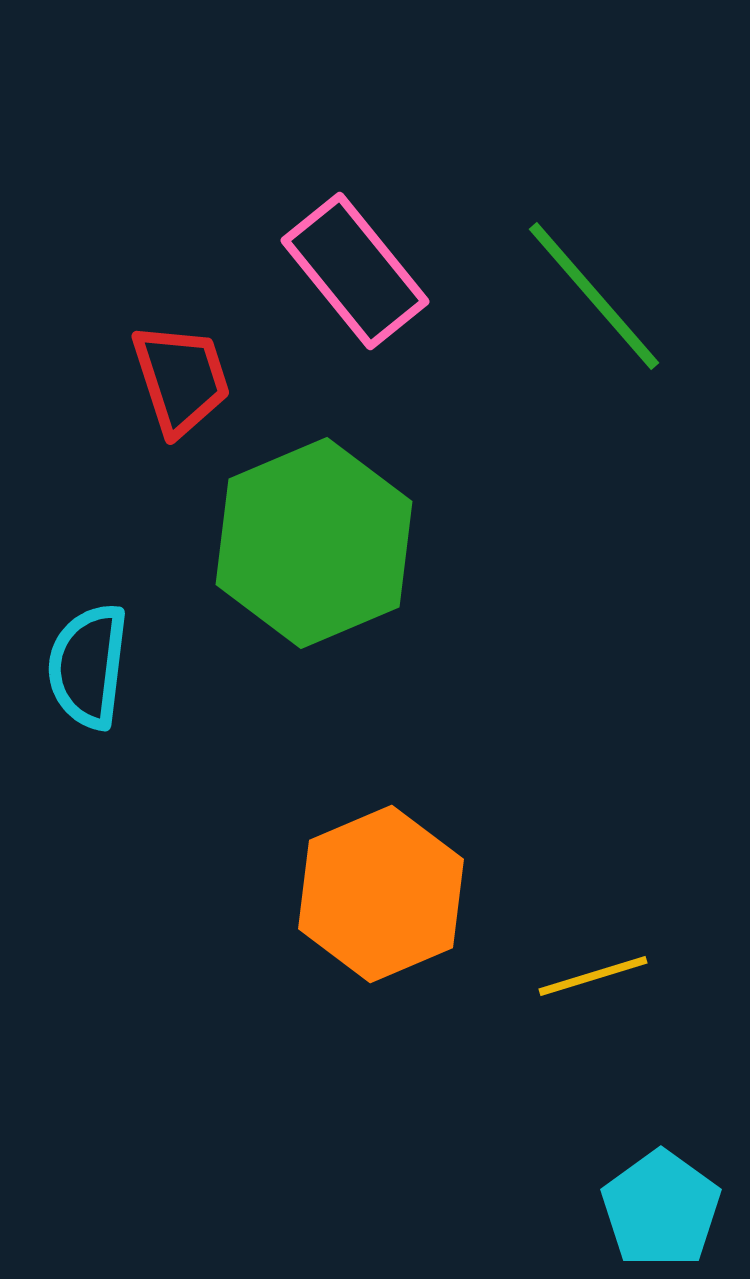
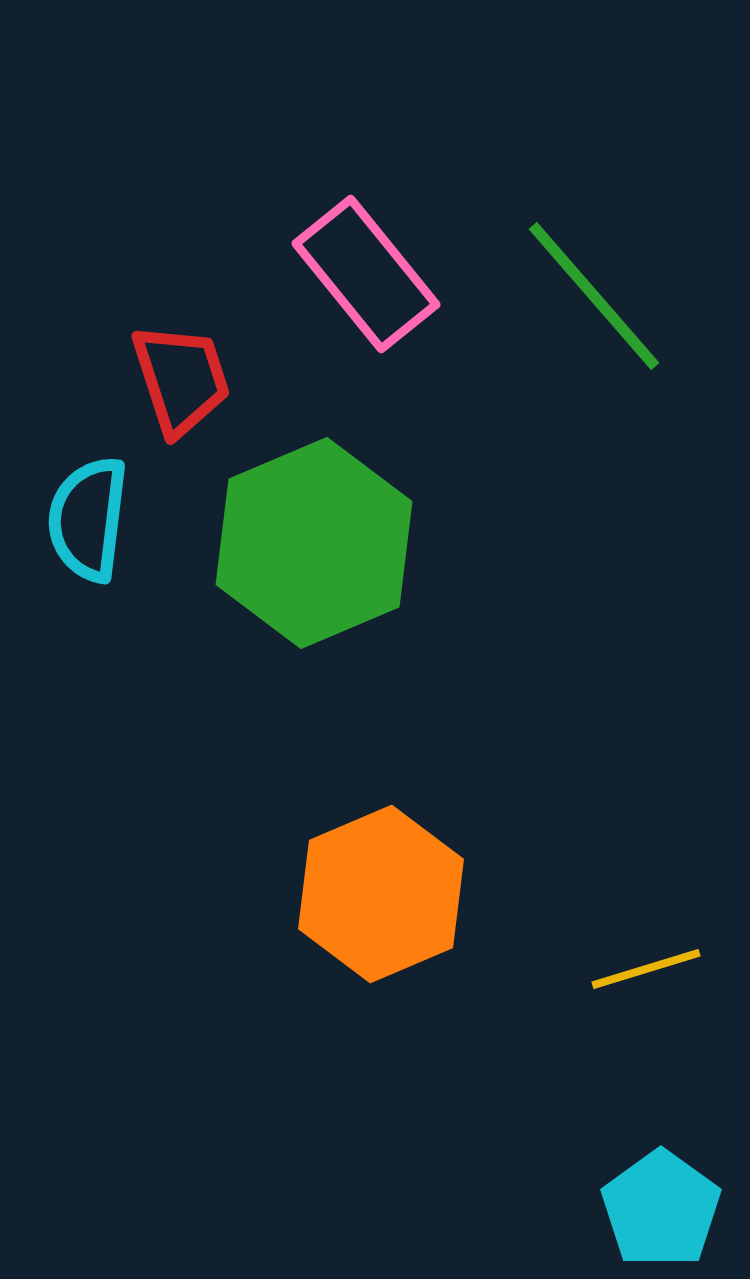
pink rectangle: moved 11 px right, 3 px down
cyan semicircle: moved 147 px up
yellow line: moved 53 px right, 7 px up
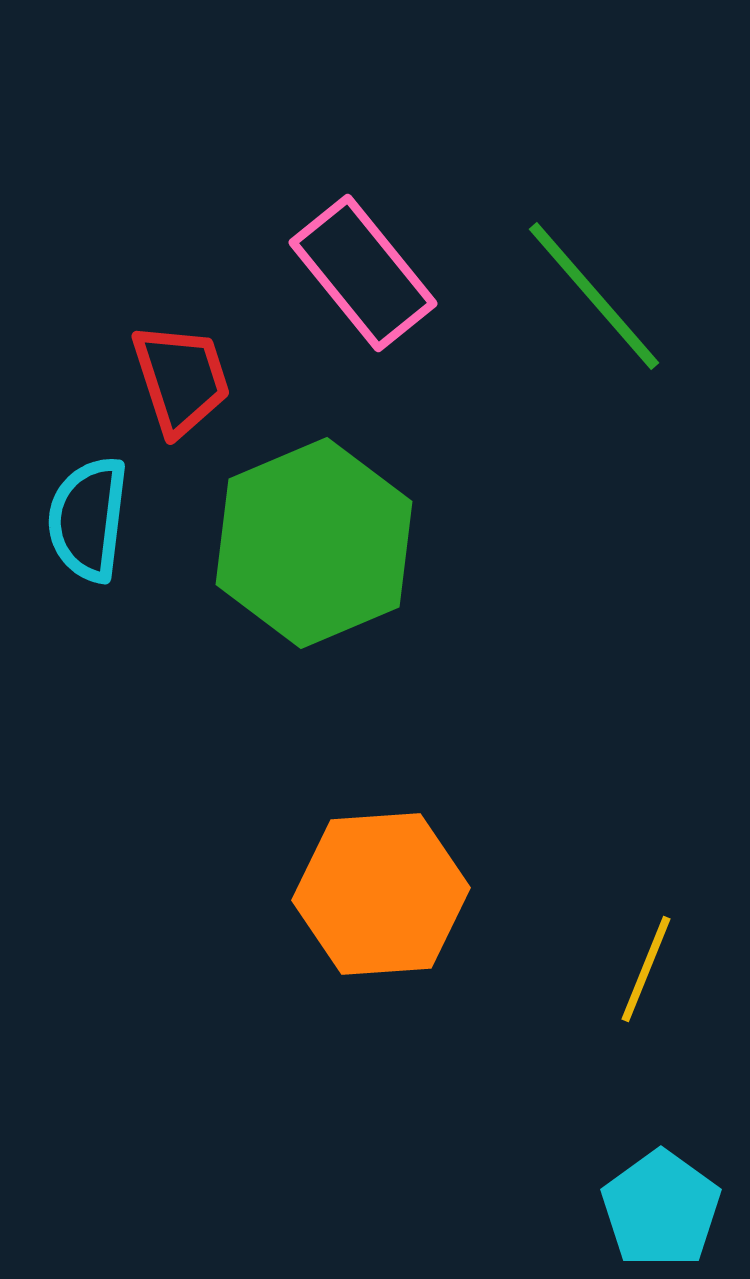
pink rectangle: moved 3 px left, 1 px up
orange hexagon: rotated 19 degrees clockwise
yellow line: rotated 51 degrees counterclockwise
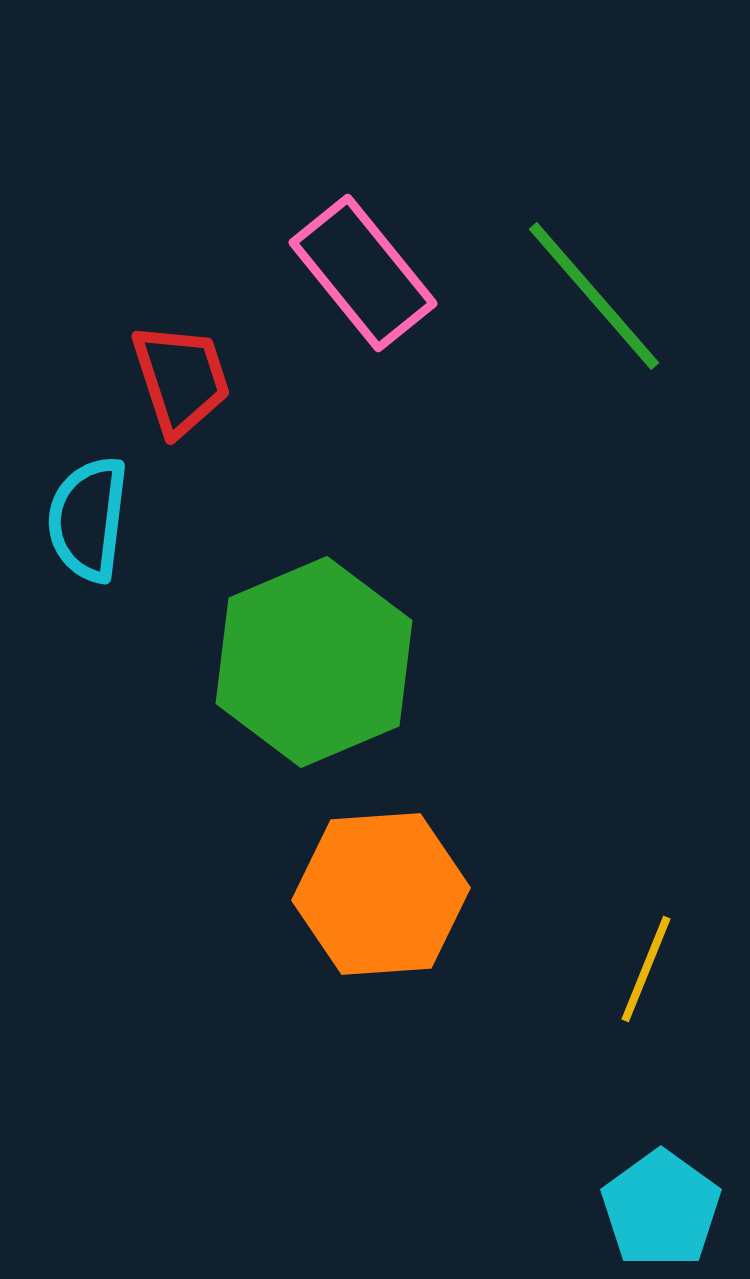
green hexagon: moved 119 px down
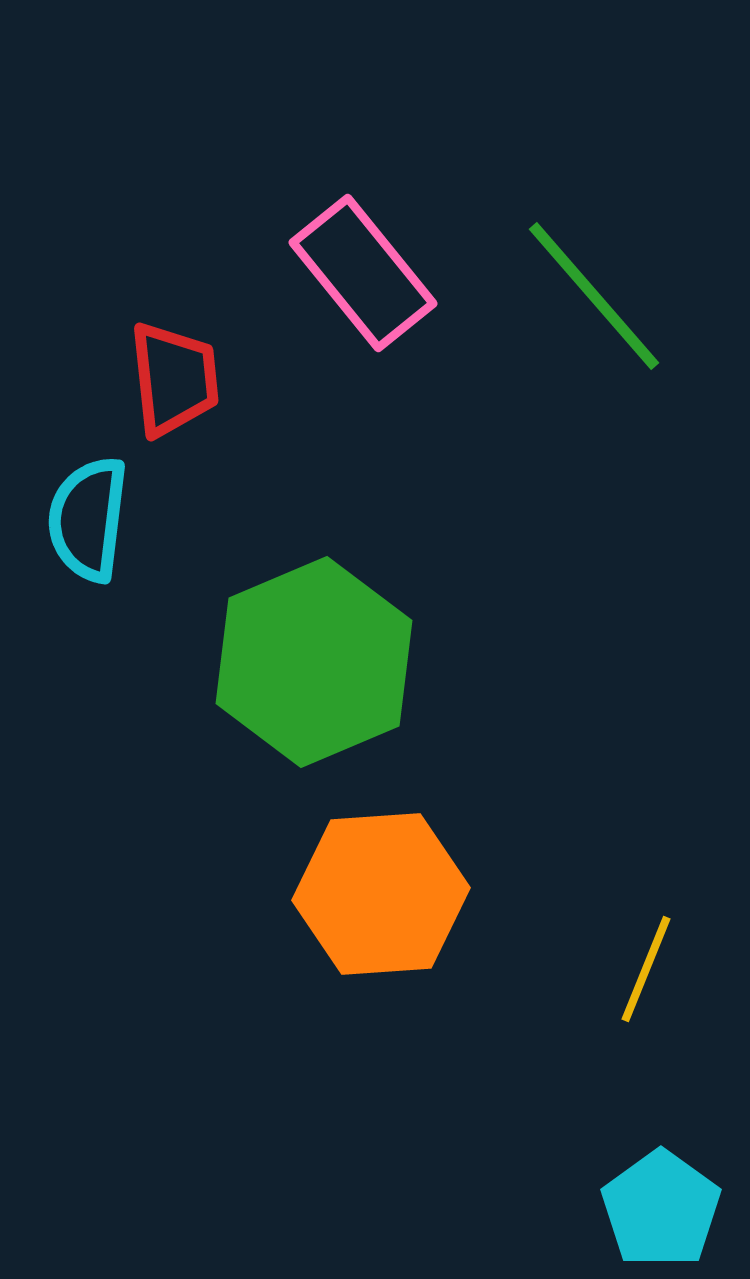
red trapezoid: moved 7 px left; rotated 12 degrees clockwise
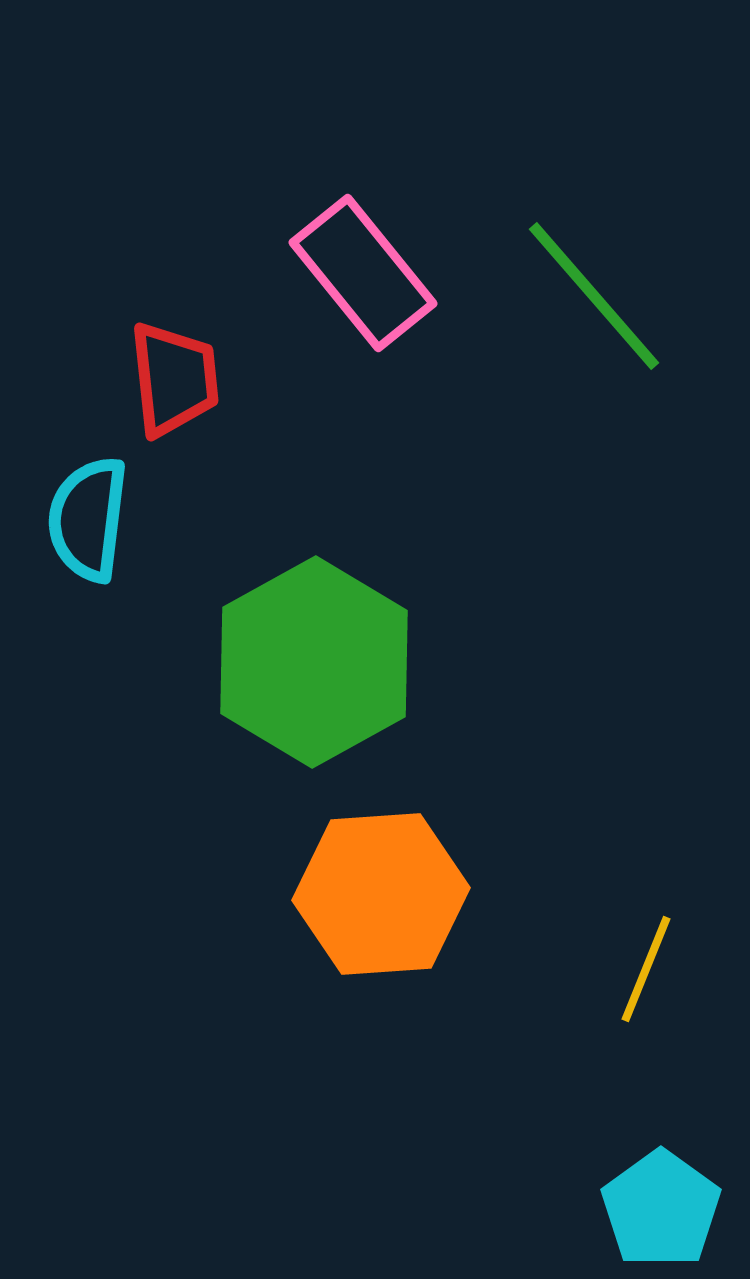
green hexagon: rotated 6 degrees counterclockwise
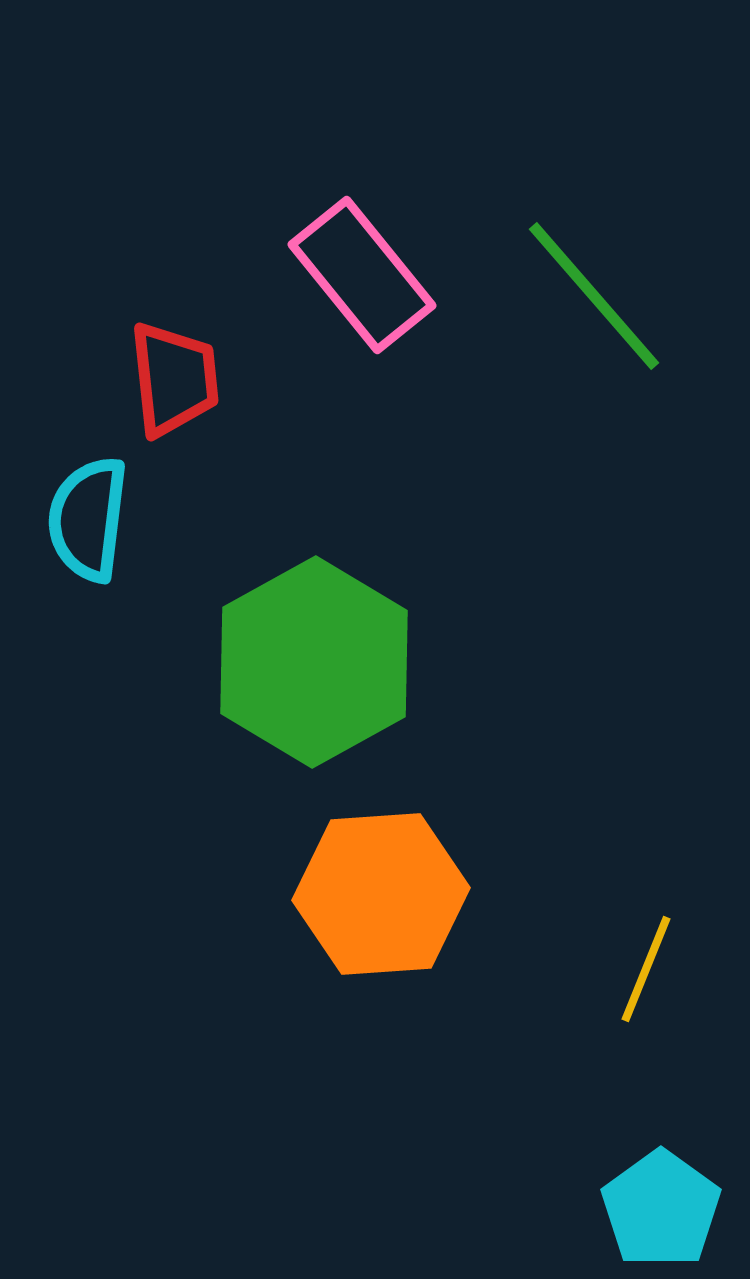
pink rectangle: moved 1 px left, 2 px down
